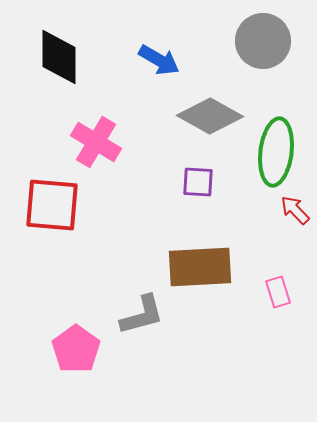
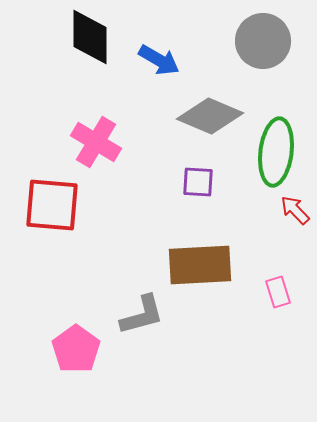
black diamond: moved 31 px right, 20 px up
gray diamond: rotated 6 degrees counterclockwise
brown rectangle: moved 2 px up
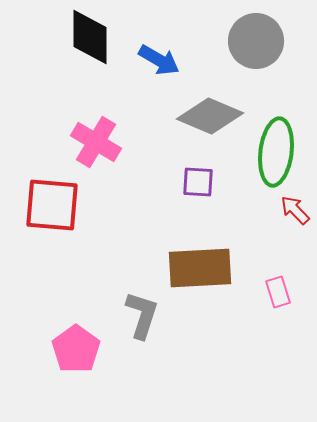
gray circle: moved 7 px left
brown rectangle: moved 3 px down
gray L-shape: rotated 57 degrees counterclockwise
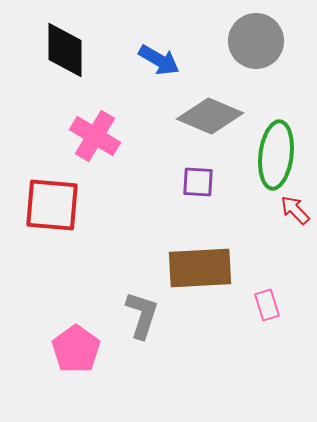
black diamond: moved 25 px left, 13 px down
pink cross: moved 1 px left, 6 px up
green ellipse: moved 3 px down
pink rectangle: moved 11 px left, 13 px down
